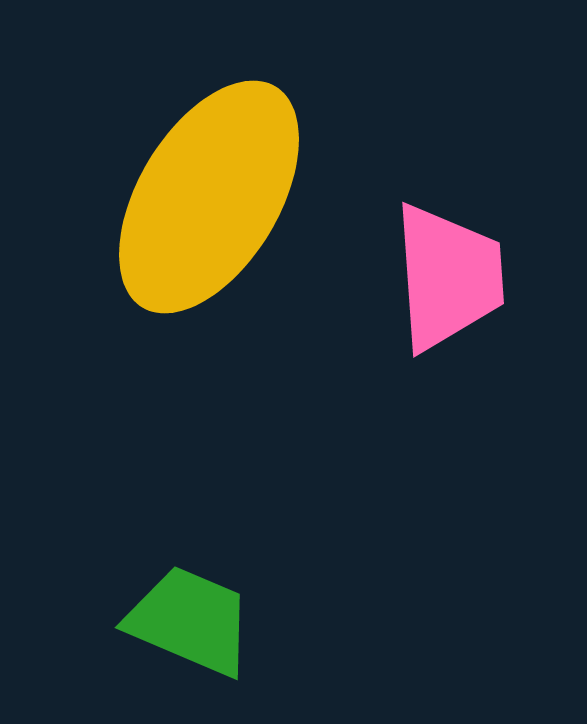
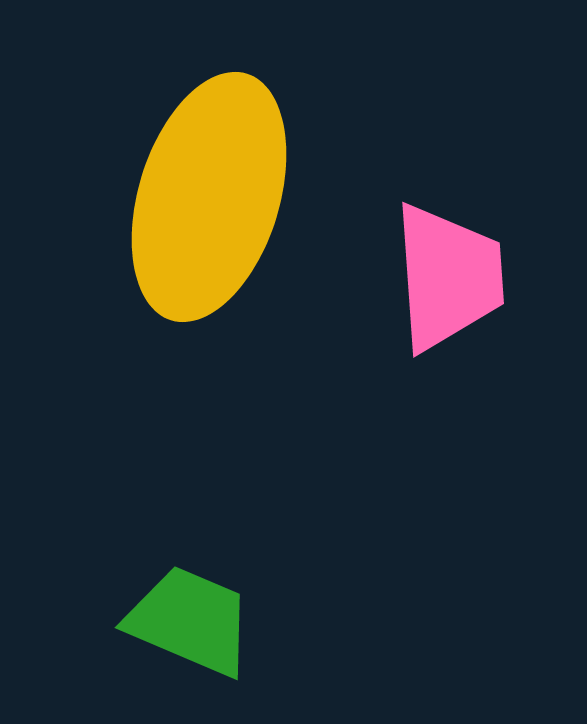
yellow ellipse: rotated 14 degrees counterclockwise
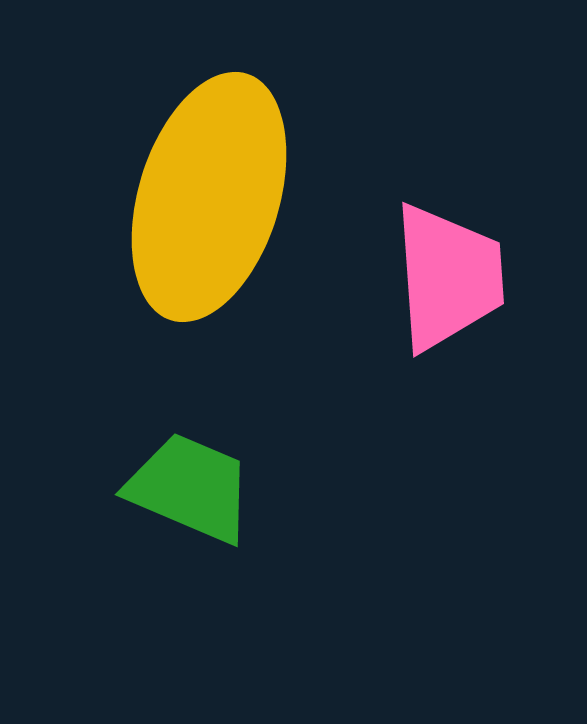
green trapezoid: moved 133 px up
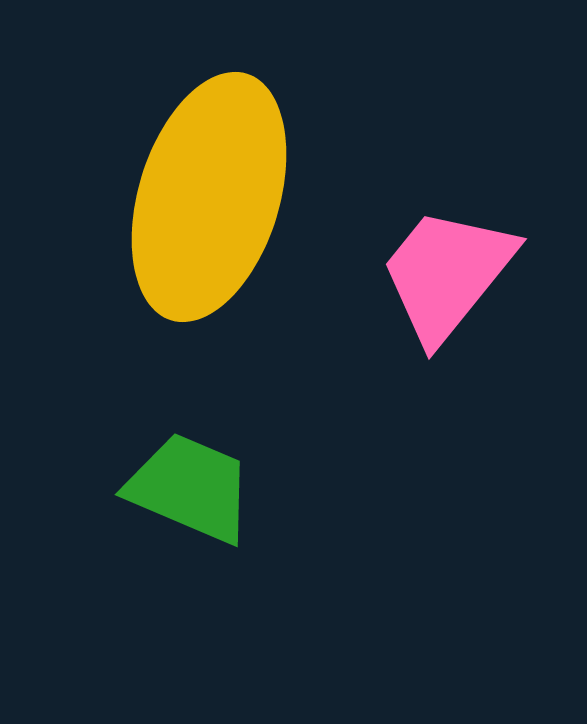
pink trapezoid: moved 1 px left, 3 px up; rotated 137 degrees counterclockwise
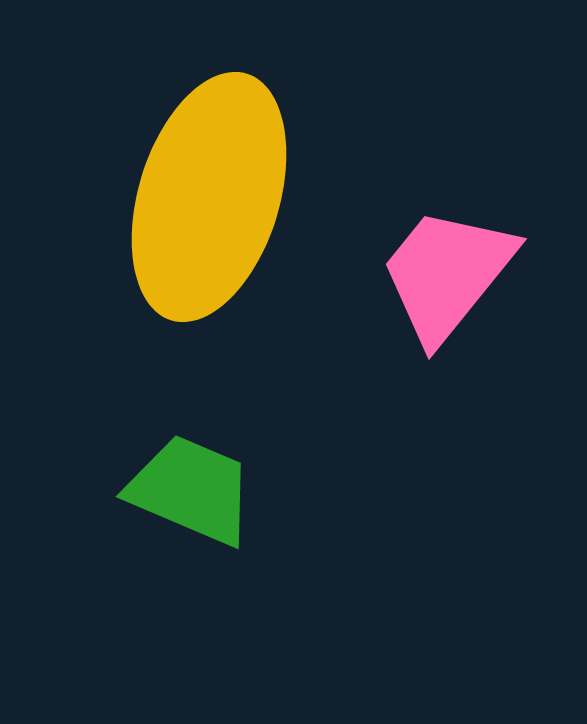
green trapezoid: moved 1 px right, 2 px down
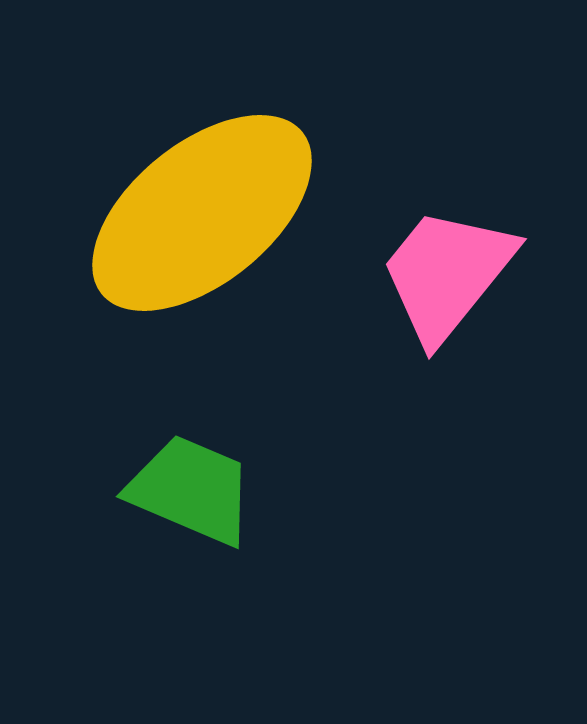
yellow ellipse: moved 7 px left, 16 px down; rotated 34 degrees clockwise
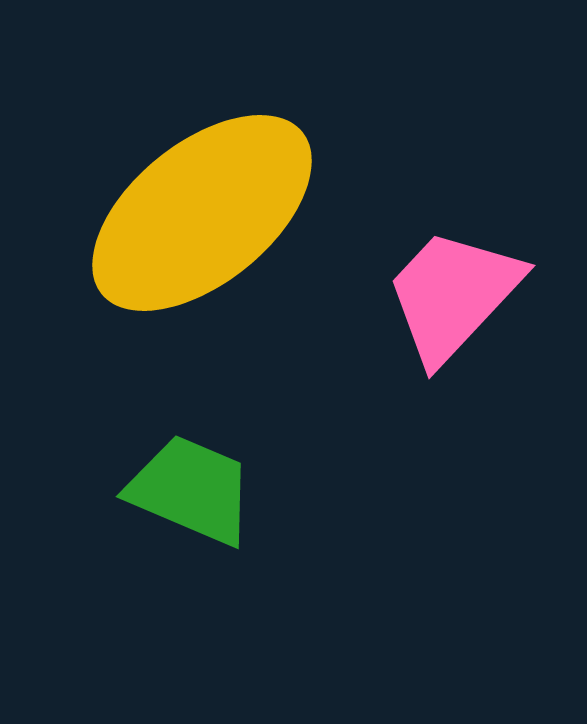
pink trapezoid: moved 6 px right, 21 px down; rotated 4 degrees clockwise
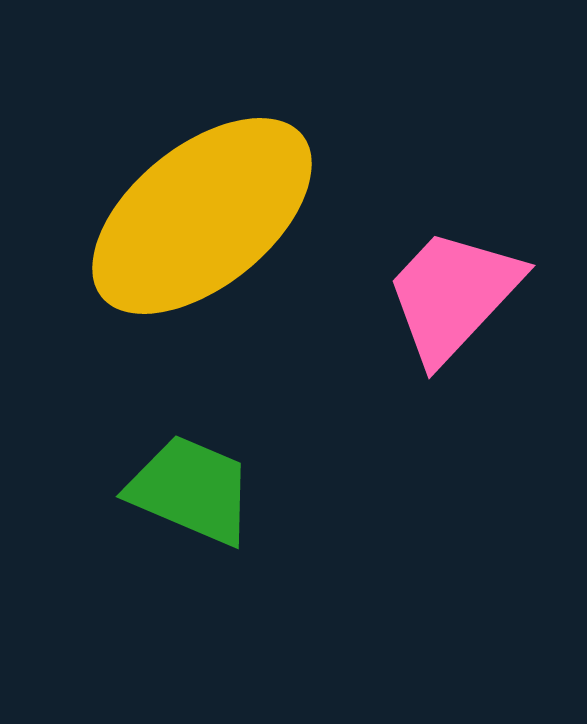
yellow ellipse: moved 3 px down
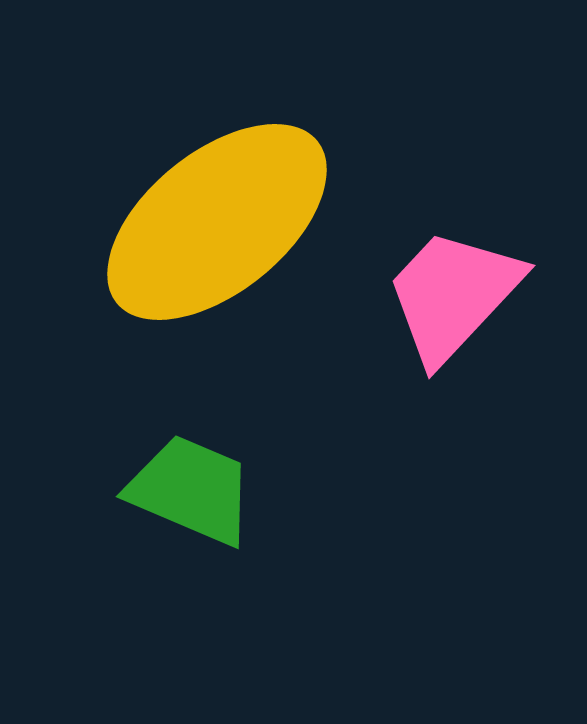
yellow ellipse: moved 15 px right, 6 px down
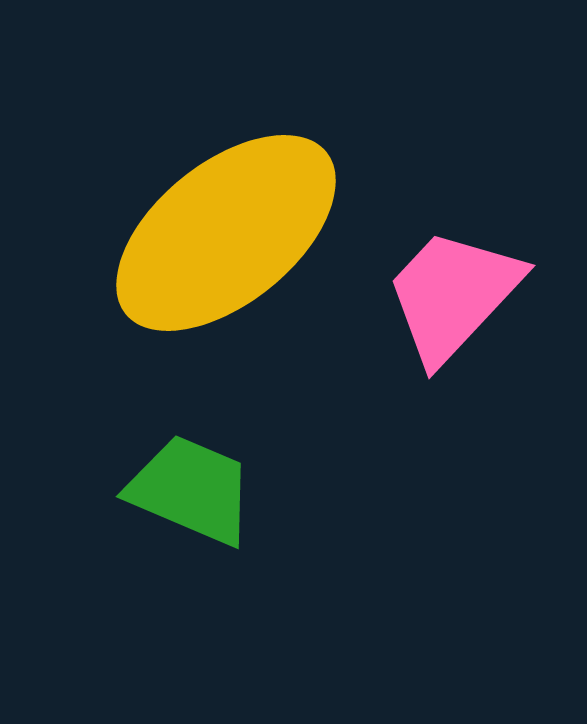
yellow ellipse: moved 9 px right, 11 px down
